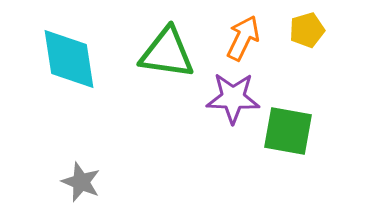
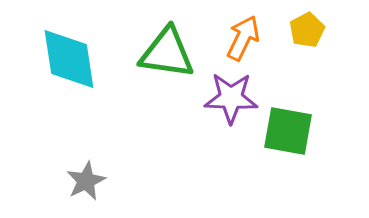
yellow pentagon: rotated 12 degrees counterclockwise
purple star: moved 2 px left
gray star: moved 5 px right, 1 px up; rotated 24 degrees clockwise
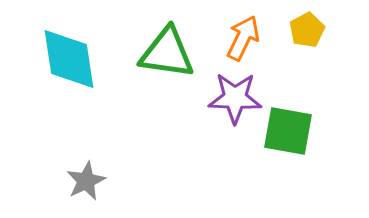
purple star: moved 4 px right
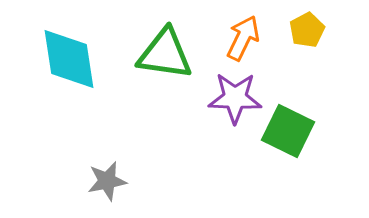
green triangle: moved 2 px left, 1 px down
green square: rotated 16 degrees clockwise
gray star: moved 21 px right; rotated 15 degrees clockwise
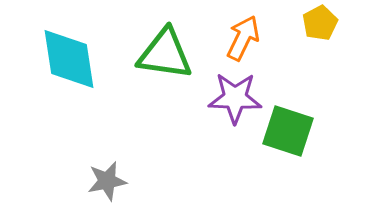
yellow pentagon: moved 13 px right, 7 px up
green square: rotated 8 degrees counterclockwise
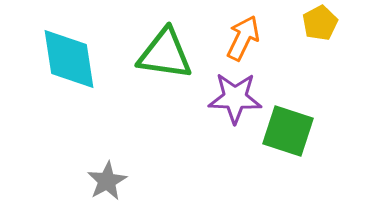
gray star: rotated 18 degrees counterclockwise
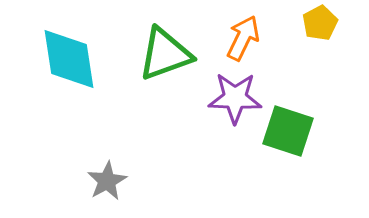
green triangle: rotated 28 degrees counterclockwise
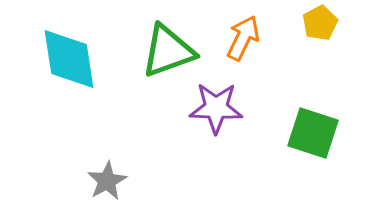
green triangle: moved 3 px right, 3 px up
purple star: moved 19 px left, 10 px down
green square: moved 25 px right, 2 px down
